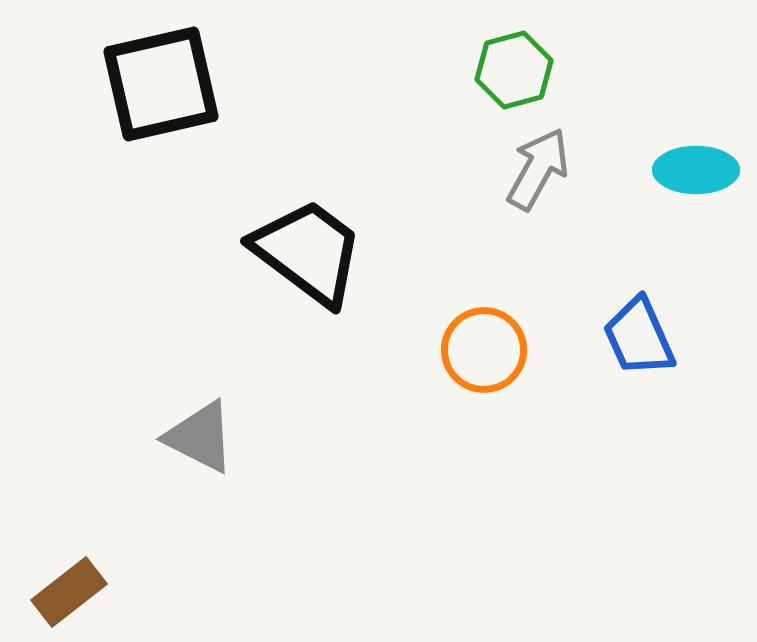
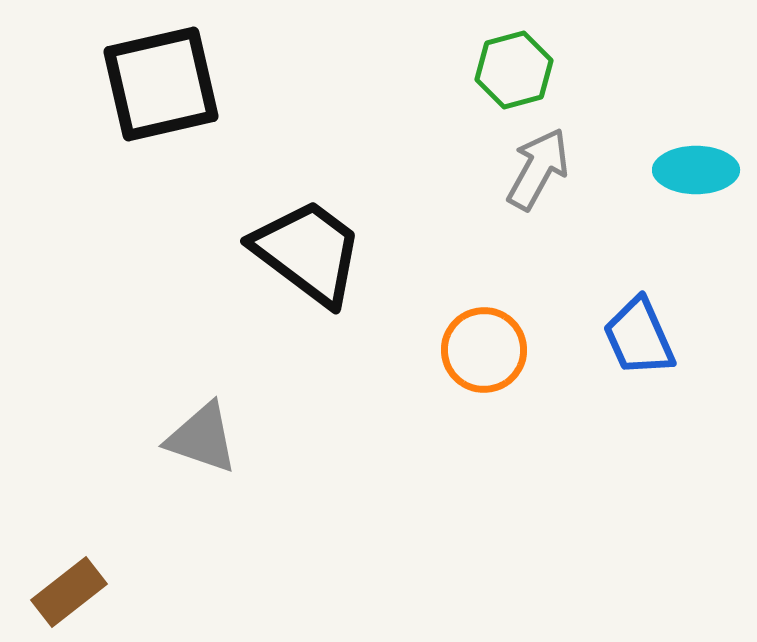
gray triangle: moved 2 px right, 1 px down; rotated 8 degrees counterclockwise
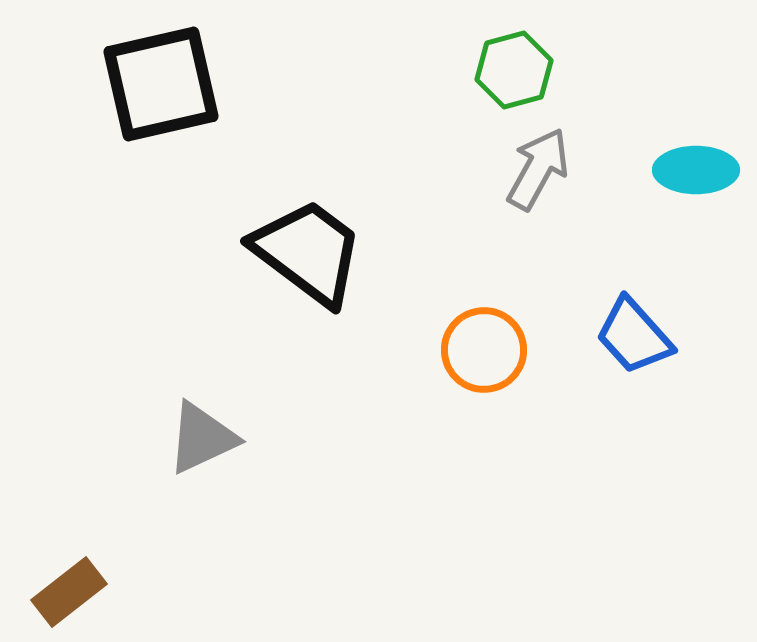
blue trapezoid: moved 5 px left, 1 px up; rotated 18 degrees counterclockwise
gray triangle: rotated 44 degrees counterclockwise
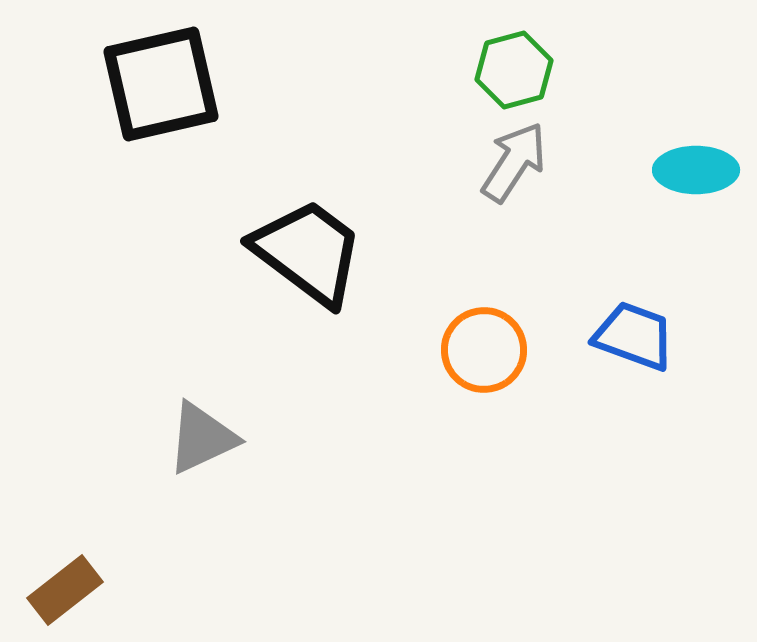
gray arrow: moved 24 px left, 7 px up; rotated 4 degrees clockwise
blue trapezoid: rotated 152 degrees clockwise
brown rectangle: moved 4 px left, 2 px up
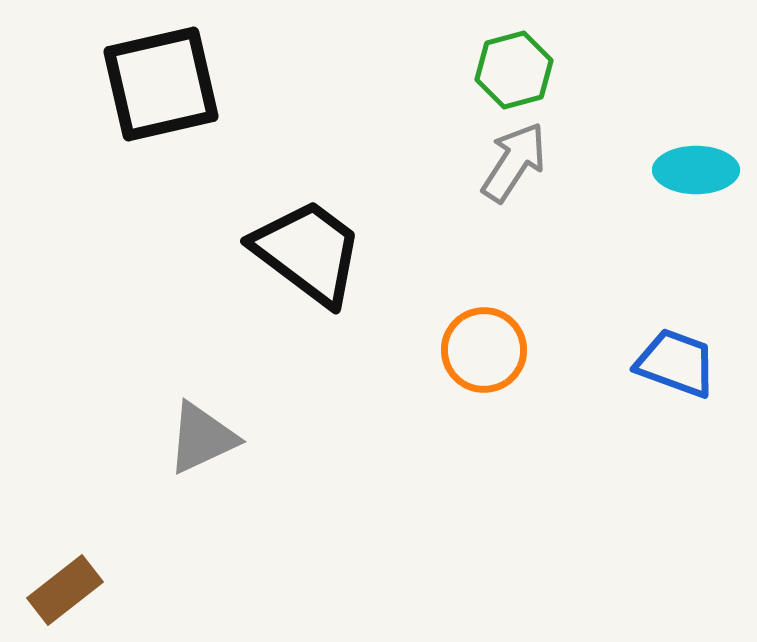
blue trapezoid: moved 42 px right, 27 px down
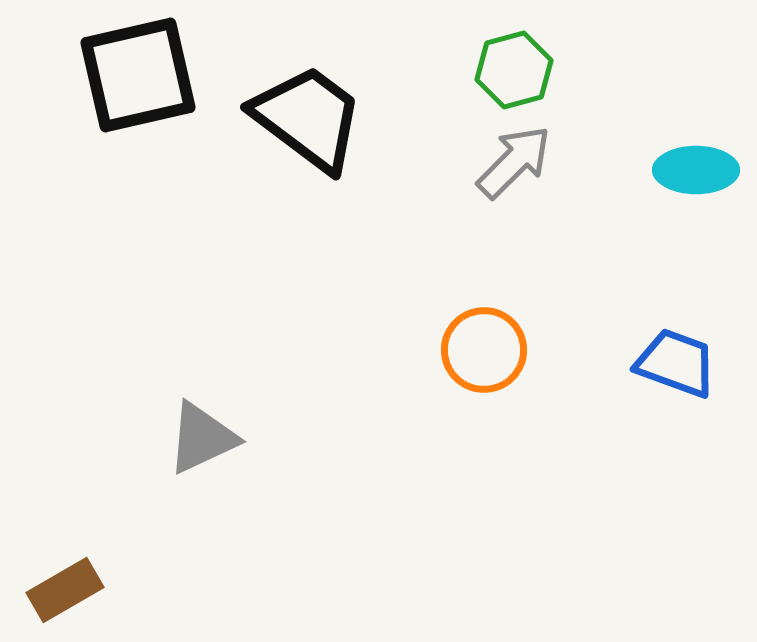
black square: moved 23 px left, 9 px up
gray arrow: rotated 12 degrees clockwise
black trapezoid: moved 134 px up
brown rectangle: rotated 8 degrees clockwise
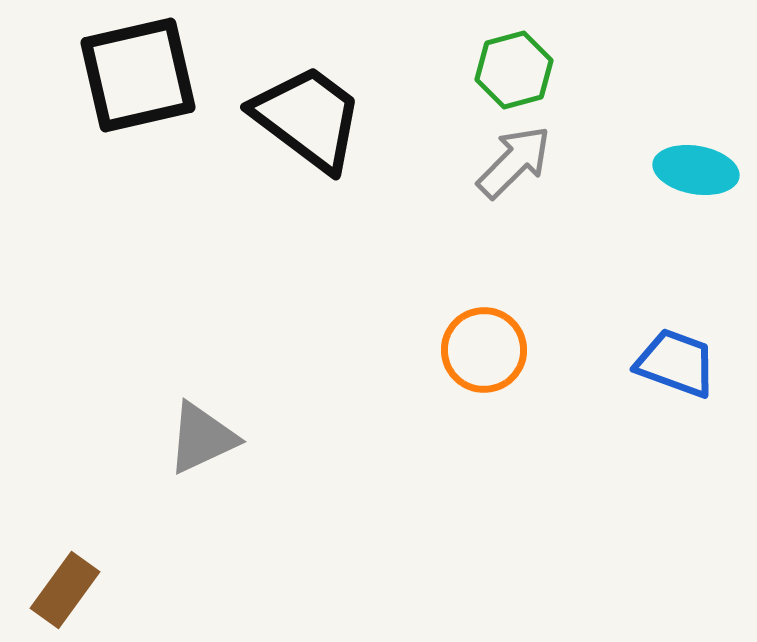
cyan ellipse: rotated 10 degrees clockwise
brown rectangle: rotated 24 degrees counterclockwise
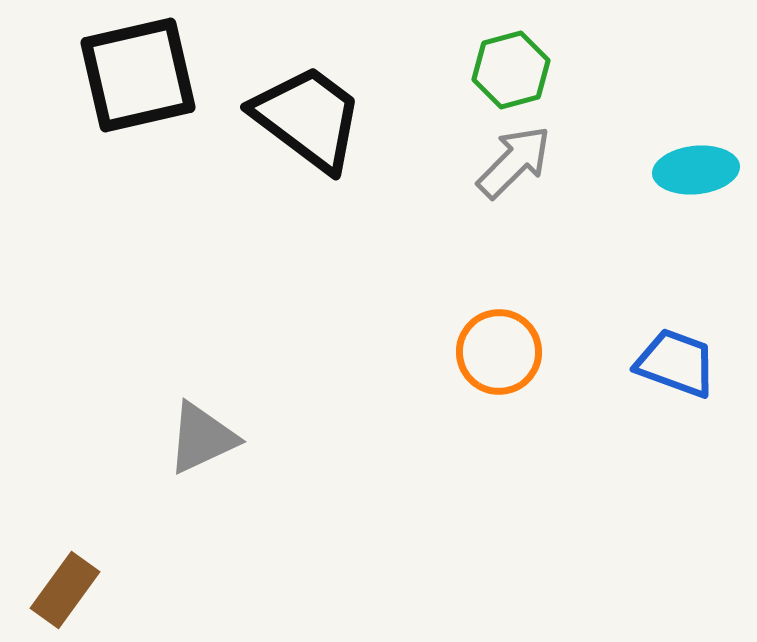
green hexagon: moved 3 px left
cyan ellipse: rotated 16 degrees counterclockwise
orange circle: moved 15 px right, 2 px down
